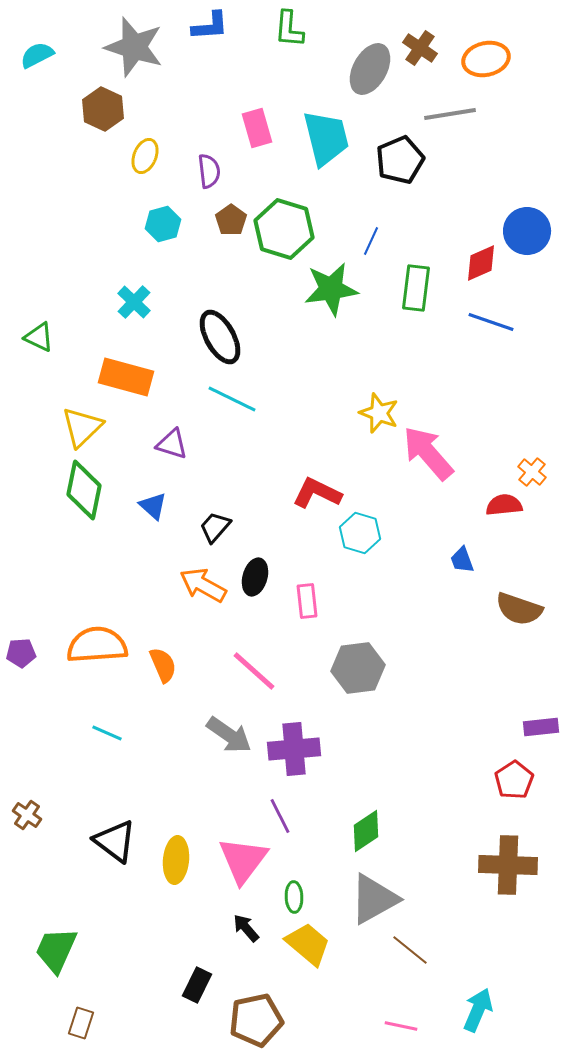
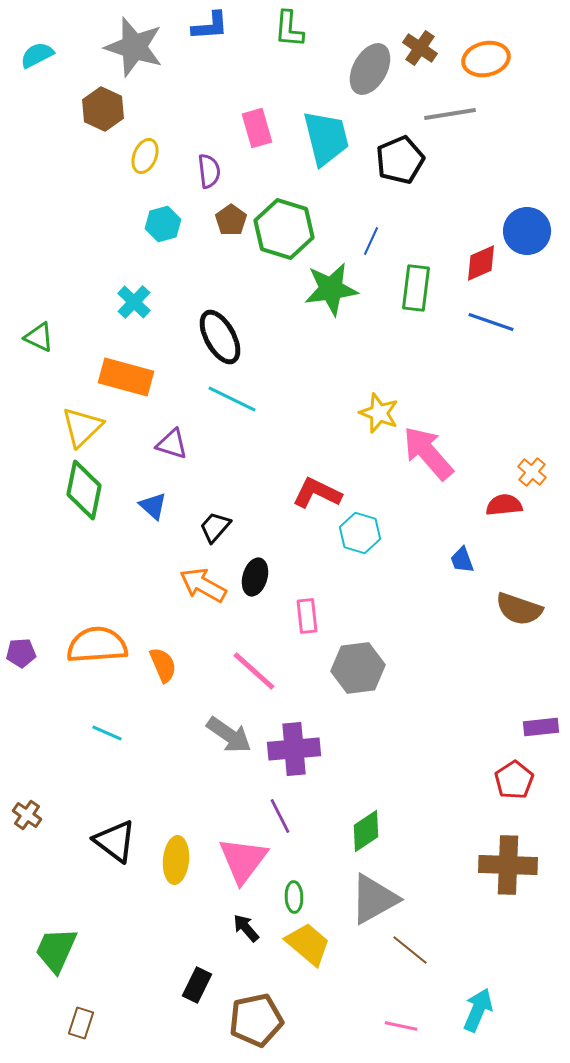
pink rectangle at (307, 601): moved 15 px down
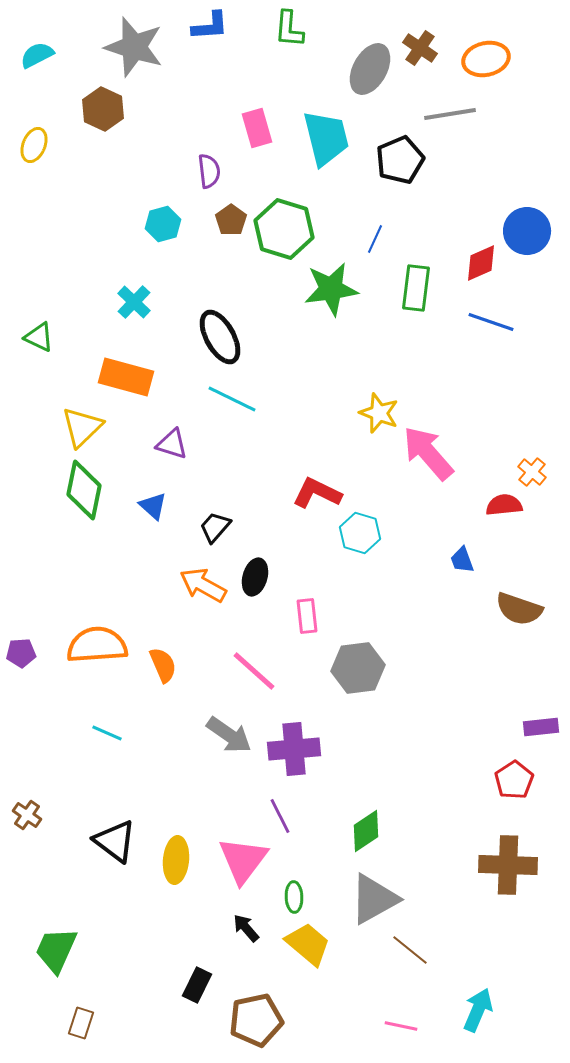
yellow ellipse at (145, 156): moved 111 px left, 11 px up
blue line at (371, 241): moved 4 px right, 2 px up
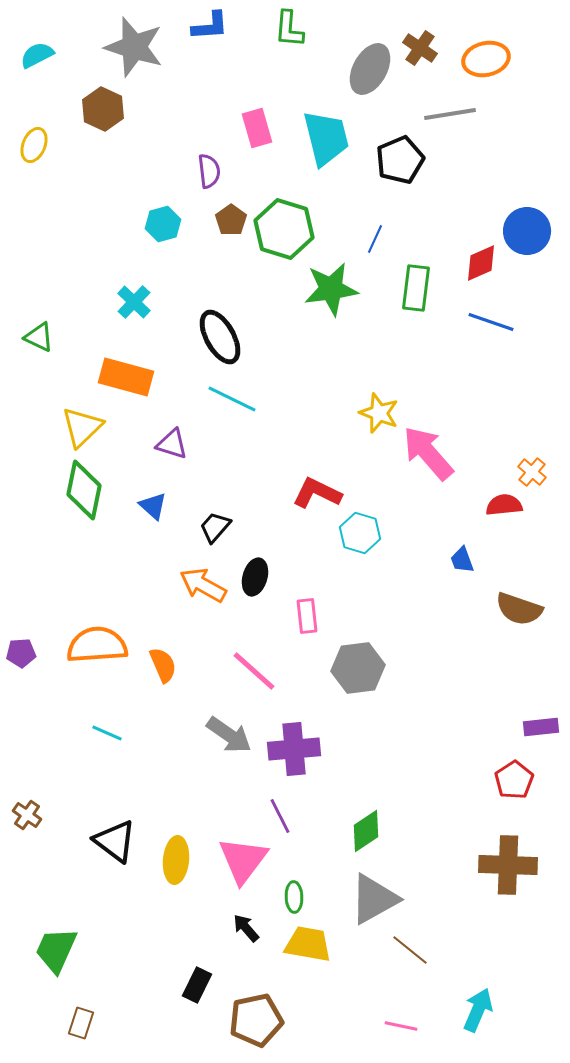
yellow trapezoid at (308, 944): rotated 30 degrees counterclockwise
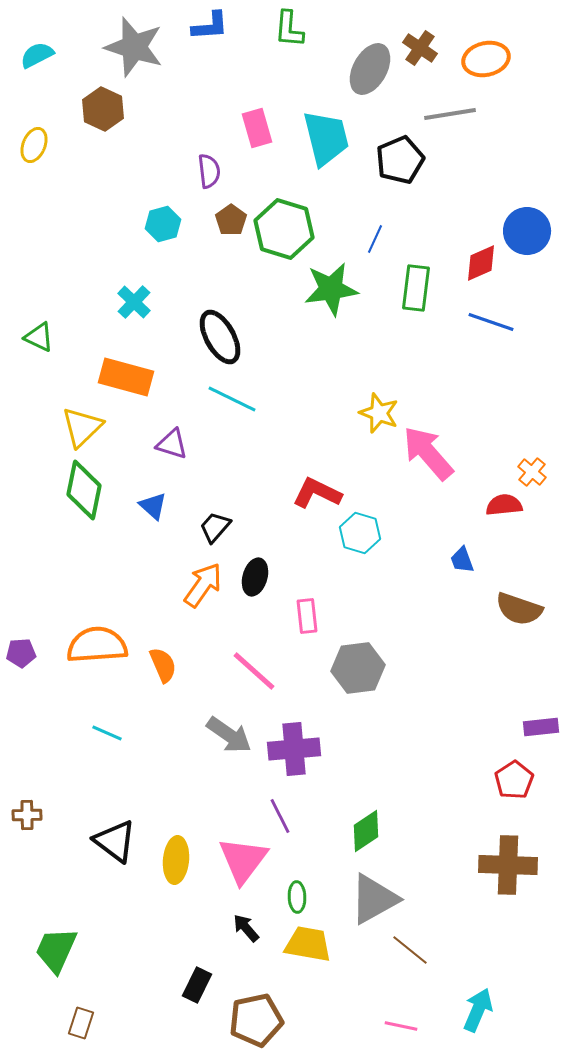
orange arrow at (203, 585): rotated 96 degrees clockwise
brown cross at (27, 815): rotated 36 degrees counterclockwise
green ellipse at (294, 897): moved 3 px right
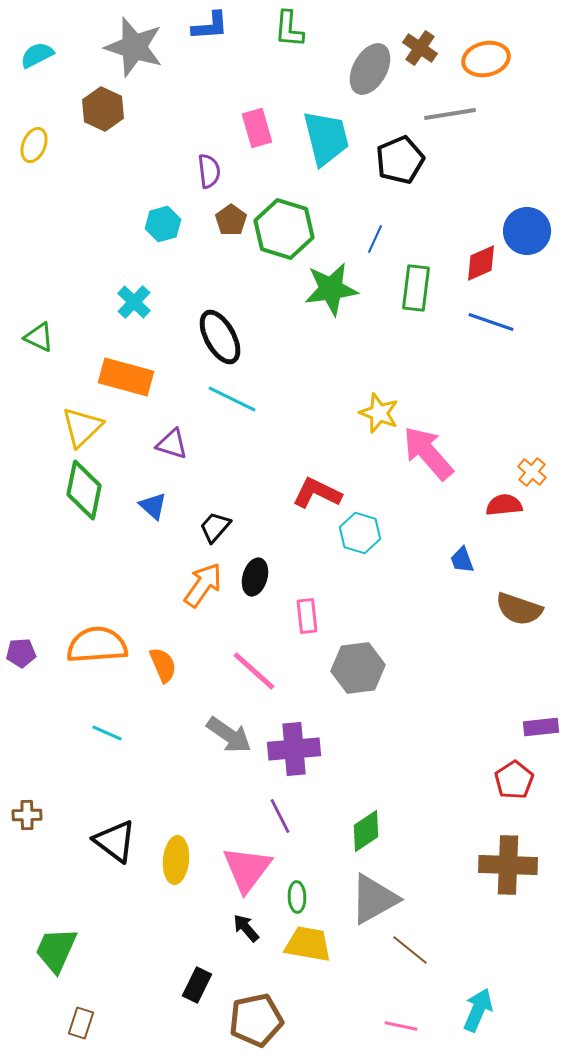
pink triangle at (243, 860): moved 4 px right, 9 px down
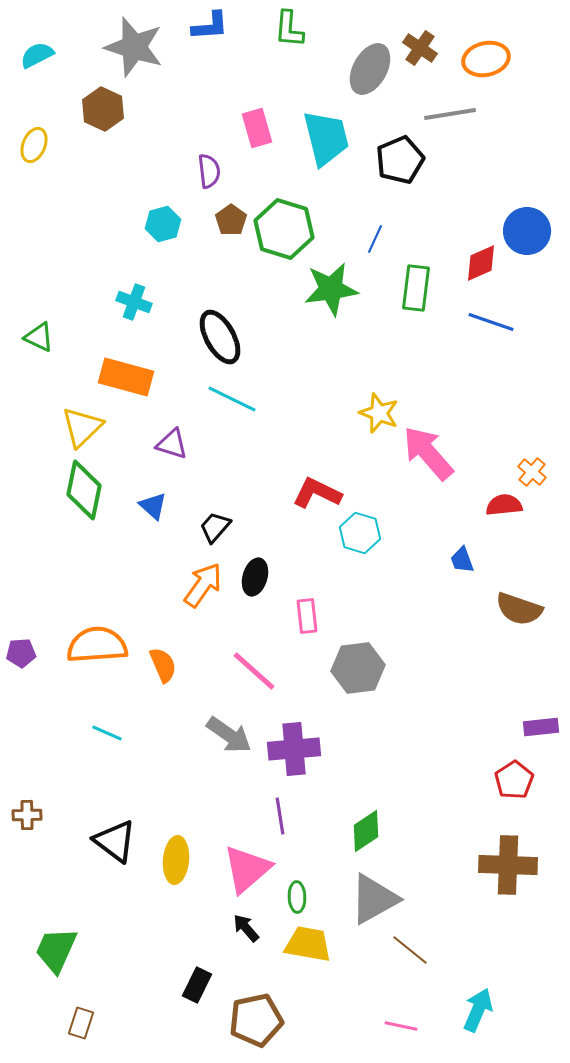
cyan cross at (134, 302): rotated 24 degrees counterclockwise
purple line at (280, 816): rotated 18 degrees clockwise
pink triangle at (247, 869): rotated 12 degrees clockwise
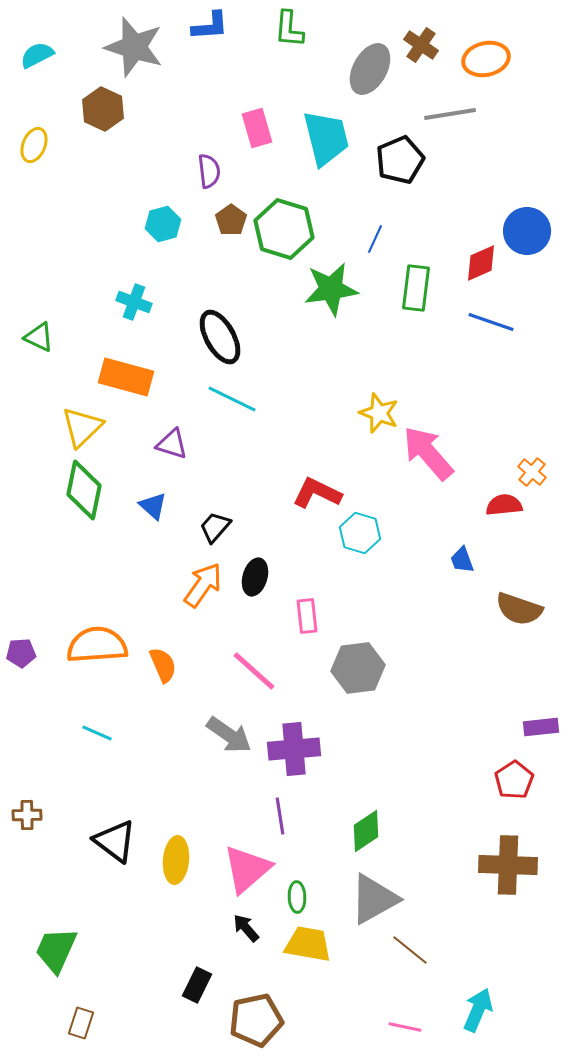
brown cross at (420, 48): moved 1 px right, 3 px up
cyan line at (107, 733): moved 10 px left
pink line at (401, 1026): moved 4 px right, 1 px down
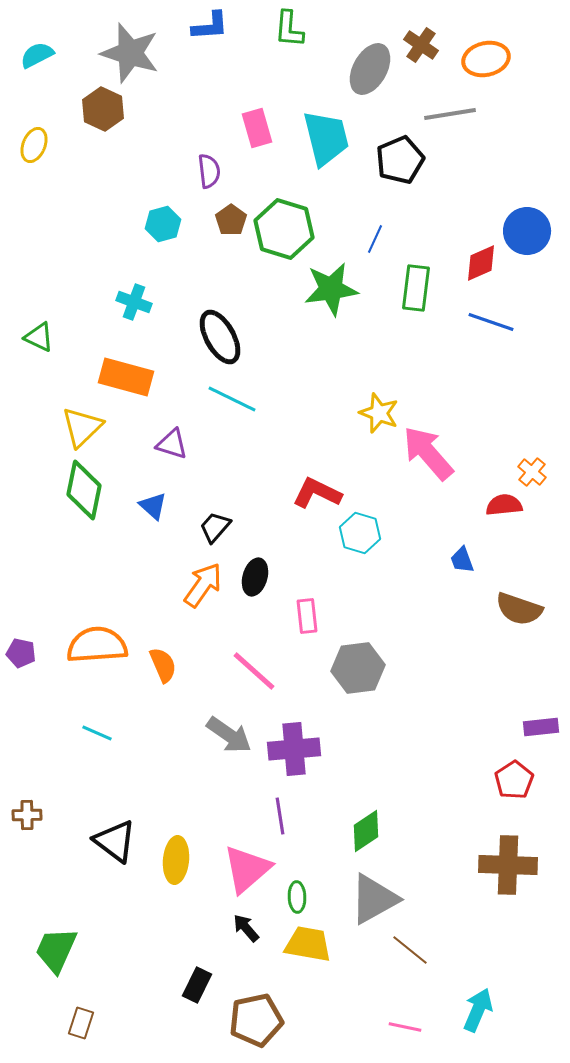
gray star at (134, 47): moved 4 px left, 6 px down
purple pentagon at (21, 653): rotated 16 degrees clockwise
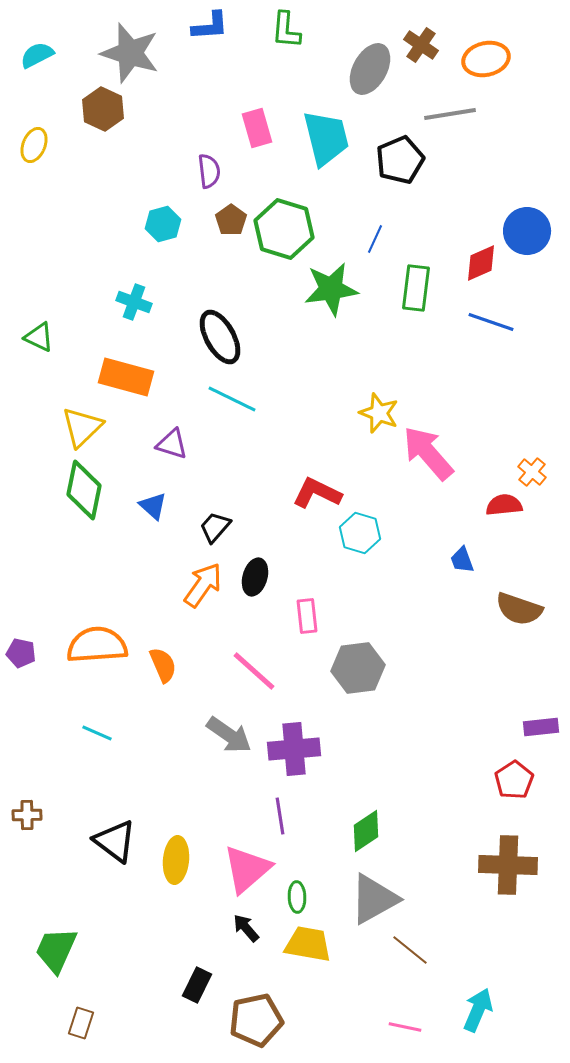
green L-shape at (289, 29): moved 3 px left, 1 px down
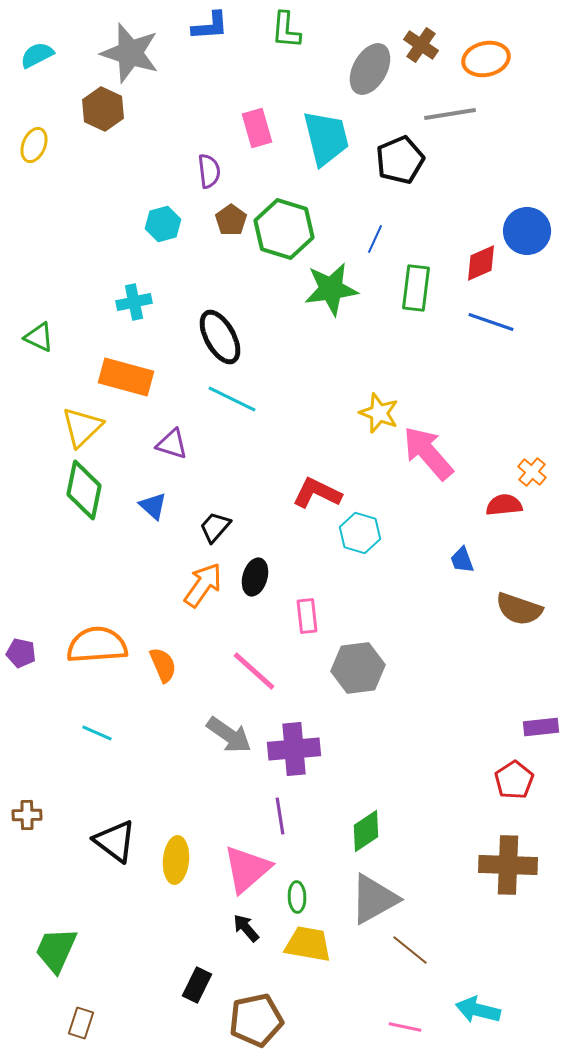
cyan cross at (134, 302): rotated 32 degrees counterclockwise
cyan arrow at (478, 1010): rotated 99 degrees counterclockwise
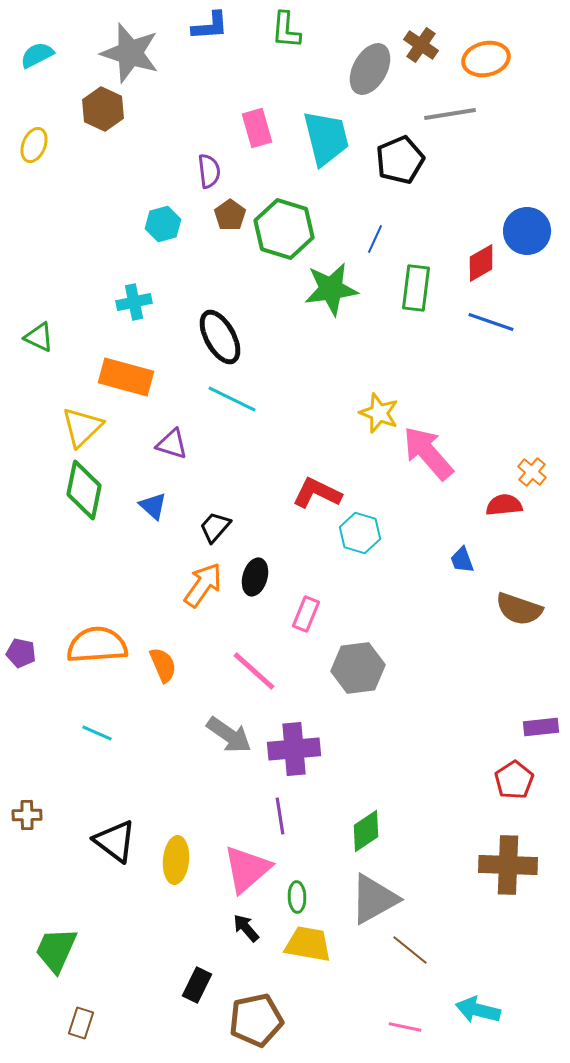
brown pentagon at (231, 220): moved 1 px left, 5 px up
red diamond at (481, 263): rotated 6 degrees counterclockwise
pink rectangle at (307, 616): moved 1 px left, 2 px up; rotated 28 degrees clockwise
